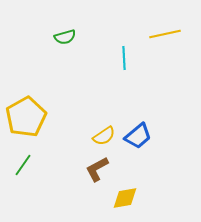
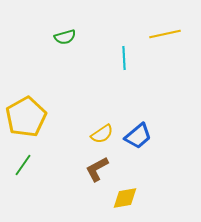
yellow semicircle: moved 2 px left, 2 px up
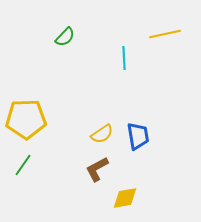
green semicircle: rotated 30 degrees counterclockwise
yellow pentagon: moved 2 px down; rotated 27 degrees clockwise
blue trapezoid: rotated 60 degrees counterclockwise
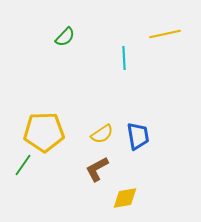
yellow pentagon: moved 18 px right, 13 px down
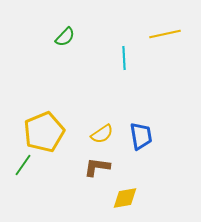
yellow pentagon: rotated 21 degrees counterclockwise
blue trapezoid: moved 3 px right
brown L-shape: moved 2 px up; rotated 36 degrees clockwise
